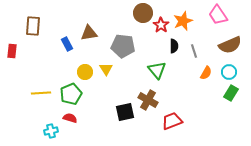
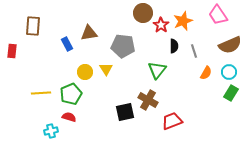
green triangle: rotated 18 degrees clockwise
red semicircle: moved 1 px left, 1 px up
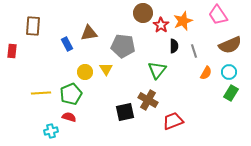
red trapezoid: moved 1 px right
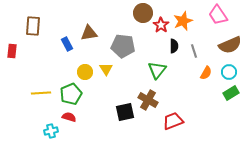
green rectangle: rotated 28 degrees clockwise
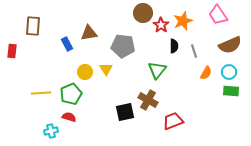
green rectangle: moved 2 px up; rotated 35 degrees clockwise
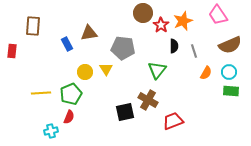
gray pentagon: moved 2 px down
red semicircle: rotated 96 degrees clockwise
